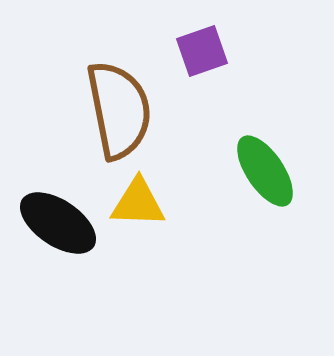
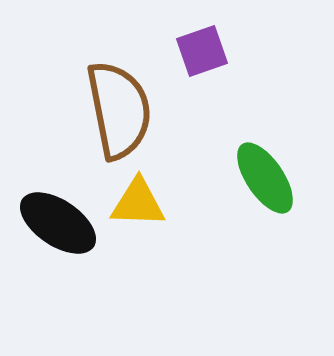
green ellipse: moved 7 px down
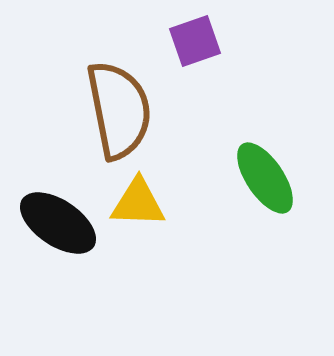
purple square: moved 7 px left, 10 px up
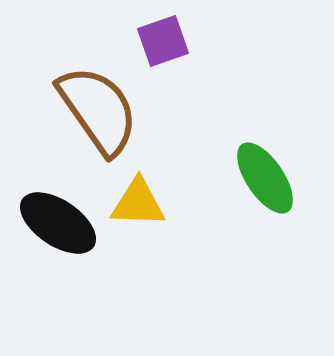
purple square: moved 32 px left
brown semicircle: moved 21 px left; rotated 24 degrees counterclockwise
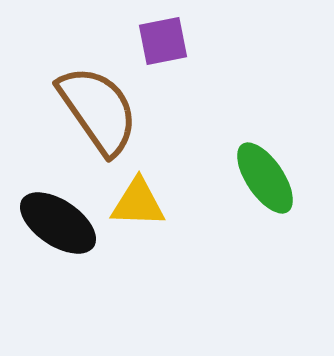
purple square: rotated 8 degrees clockwise
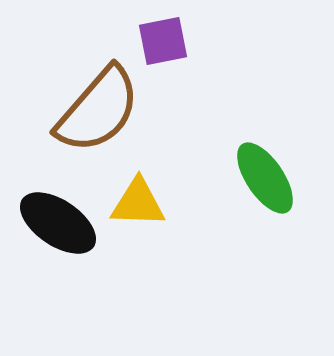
brown semicircle: rotated 76 degrees clockwise
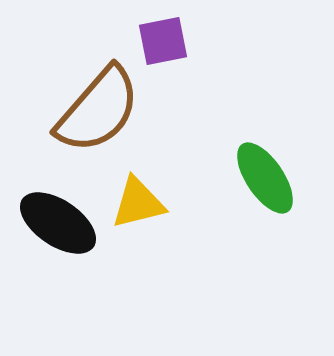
yellow triangle: rotated 16 degrees counterclockwise
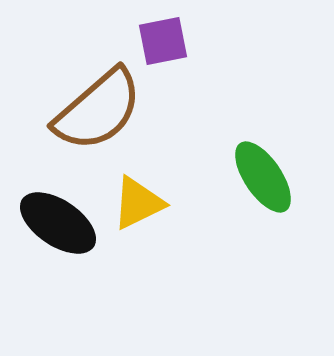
brown semicircle: rotated 8 degrees clockwise
green ellipse: moved 2 px left, 1 px up
yellow triangle: rotated 12 degrees counterclockwise
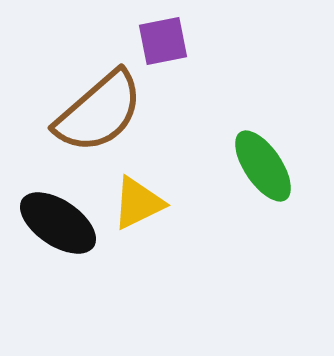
brown semicircle: moved 1 px right, 2 px down
green ellipse: moved 11 px up
